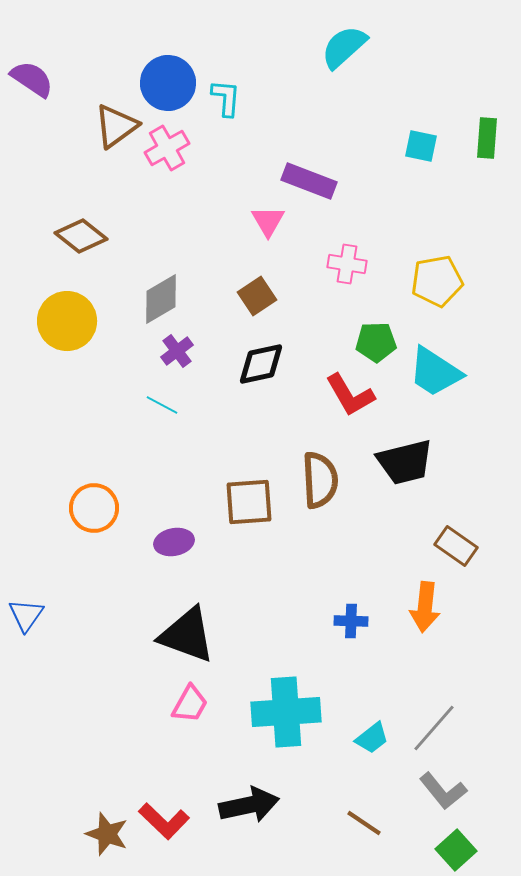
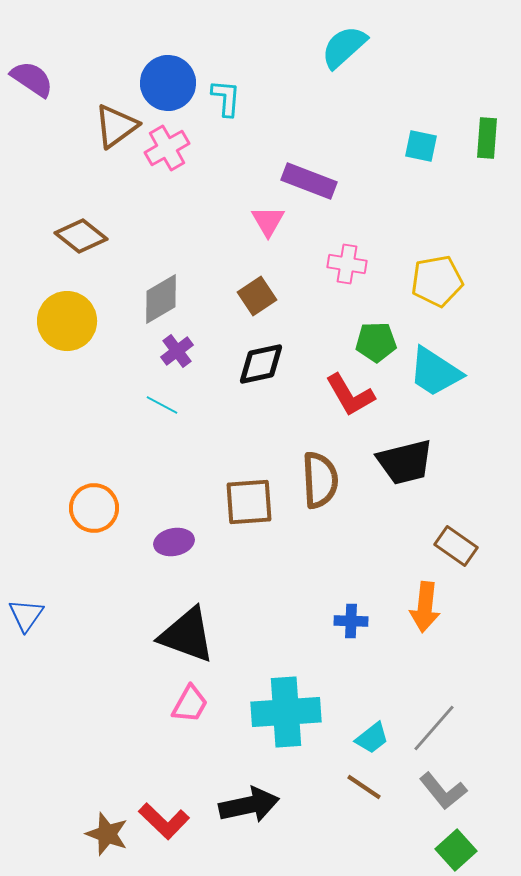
brown line at (364, 823): moved 36 px up
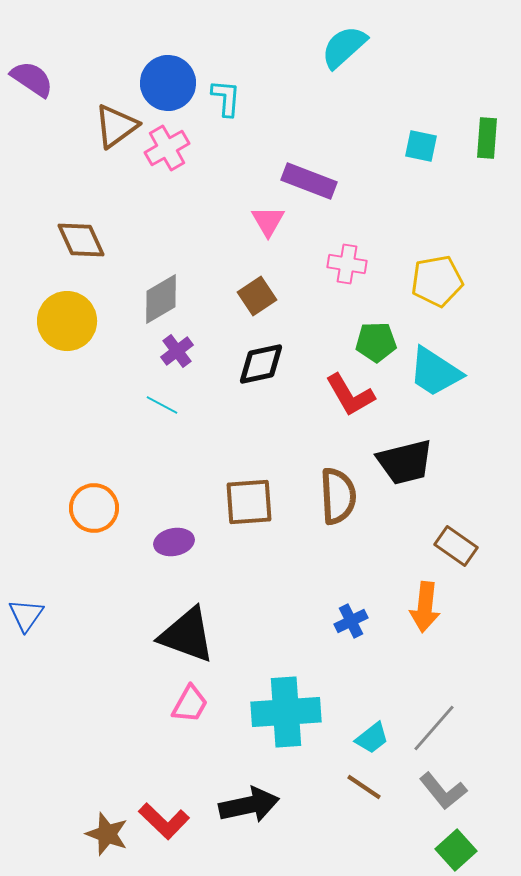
brown diamond at (81, 236): moved 4 px down; rotated 27 degrees clockwise
brown semicircle at (320, 480): moved 18 px right, 16 px down
blue cross at (351, 621): rotated 28 degrees counterclockwise
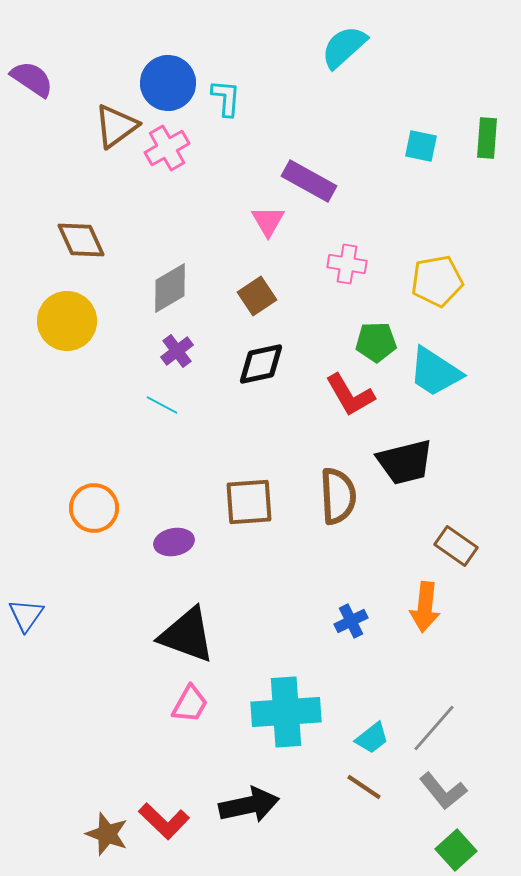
purple rectangle at (309, 181): rotated 8 degrees clockwise
gray diamond at (161, 299): moved 9 px right, 11 px up
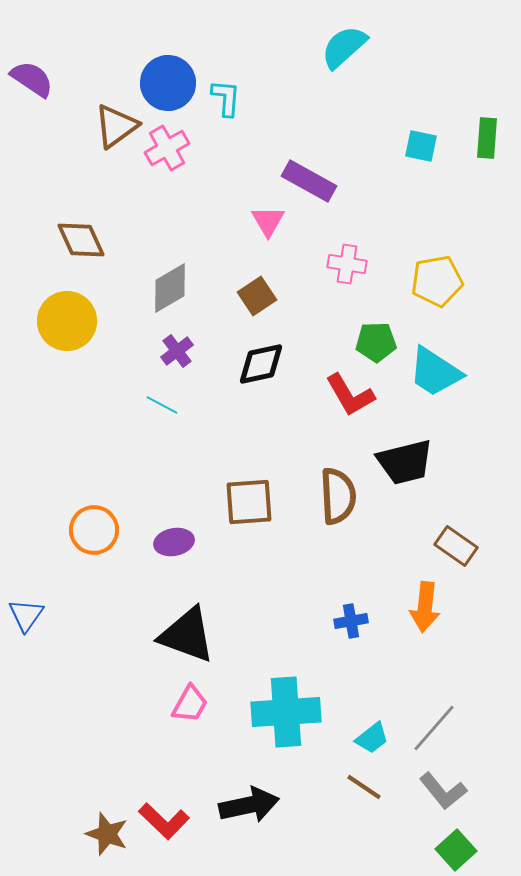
orange circle at (94, 508): moved 22 px down
blue cross at (351, 621): rotated 16 degrees clockwise
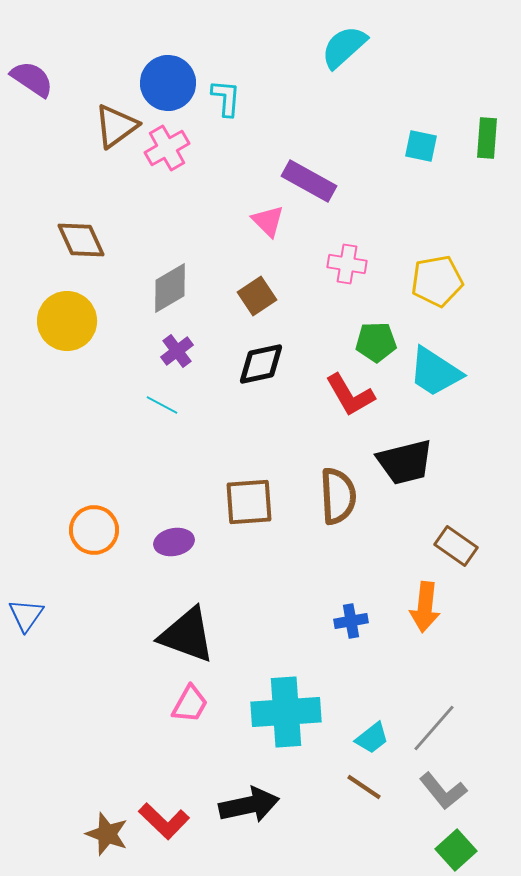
pink triangle at (268, 221): rotated 15 degrees counterclockwise
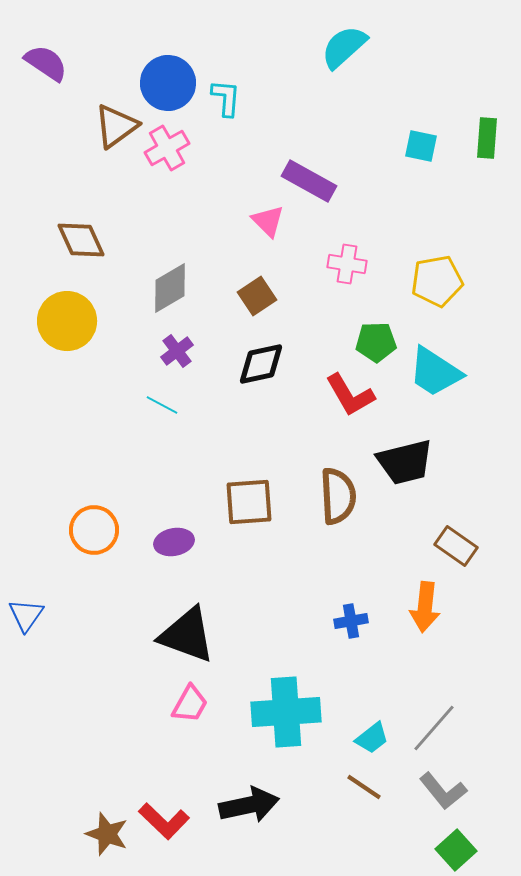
purple semicircle at (32, 79): moved 14 px right, 16 px up
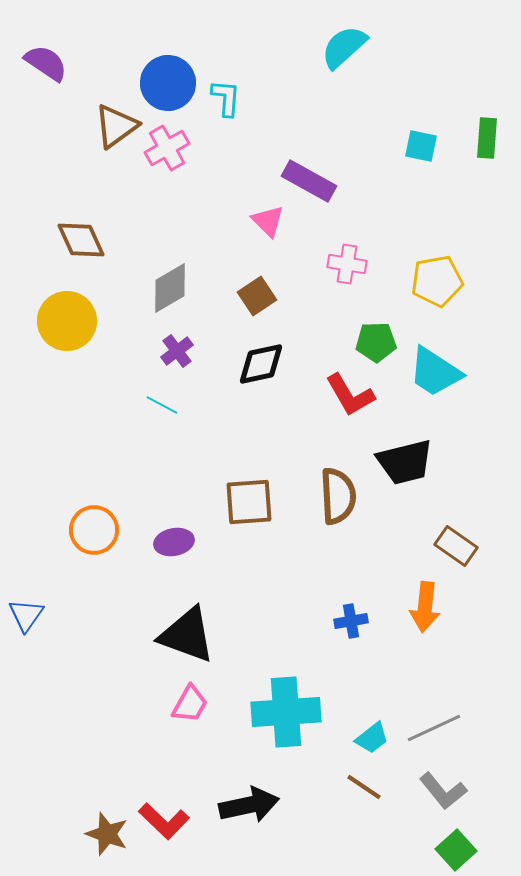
gray line at (434, 728): rotated 24 degrees clockwise
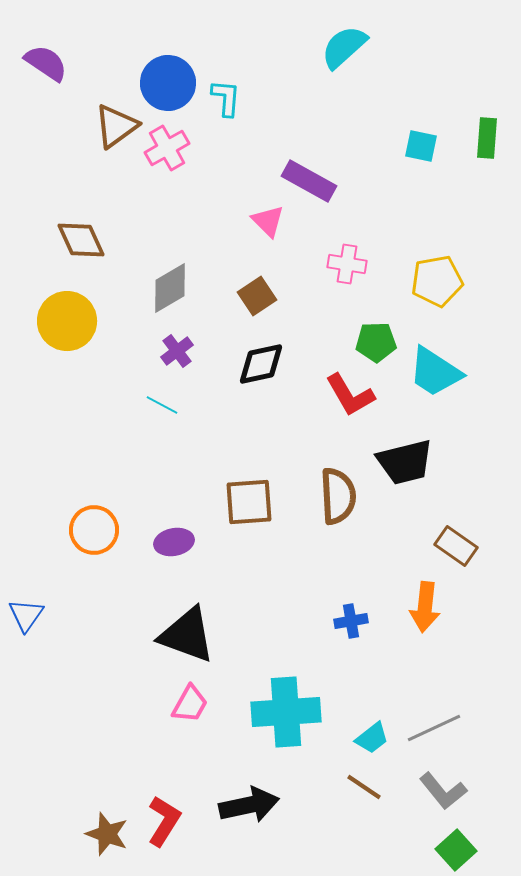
red L-shape at (164, 821): rotated 102 degrees counterclockwise
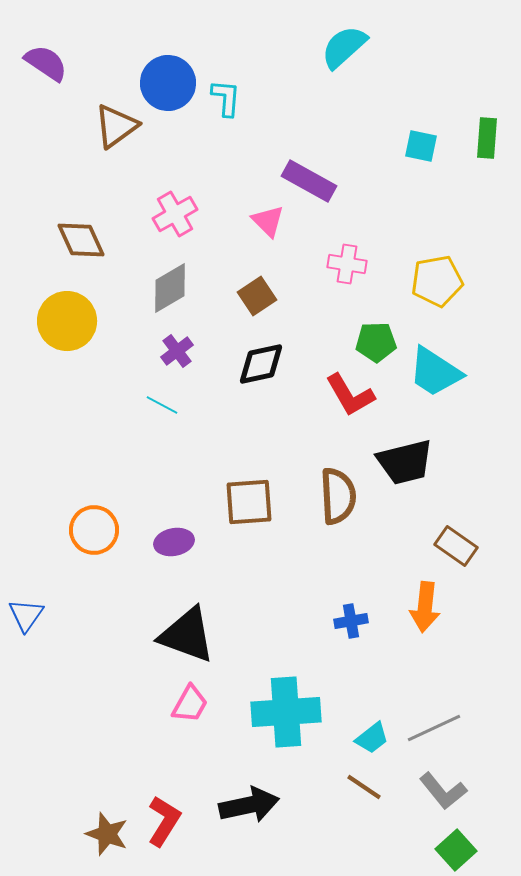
pink cross at (167, 148): moved 8 px right, 66 px down
